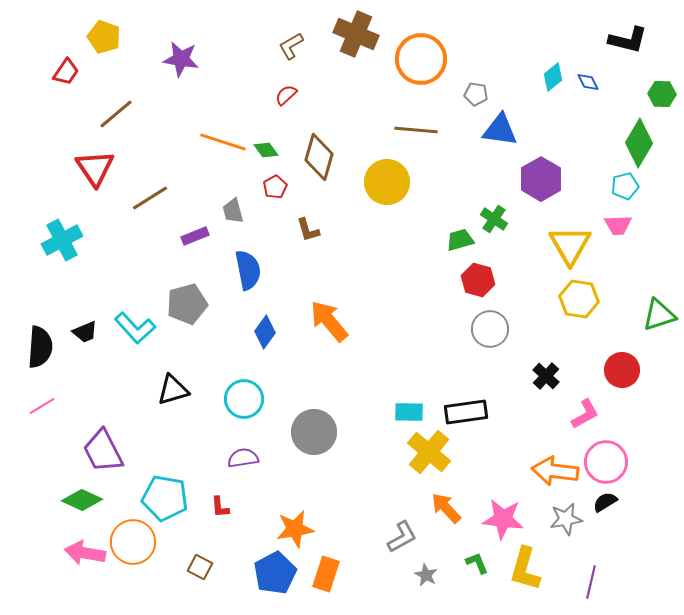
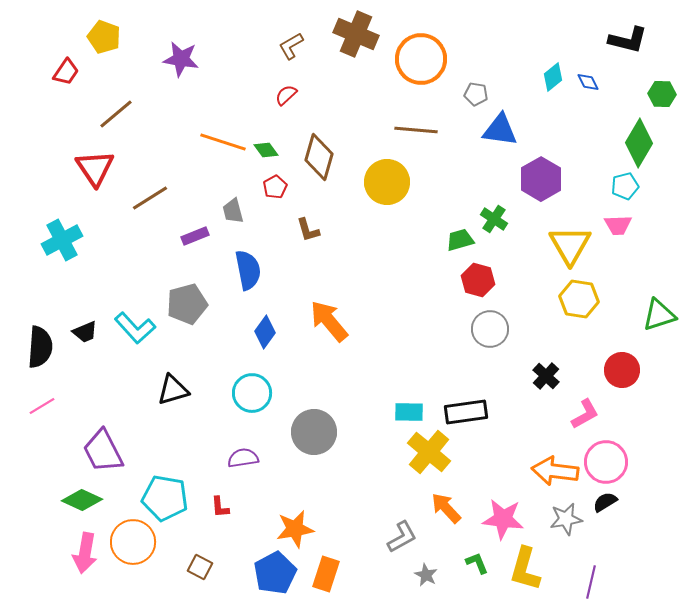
cyan circle at (244, 399): moved 8 px right, 6 px up
pink arrow at (85, 553): rotated 90 degrees counterclockwise
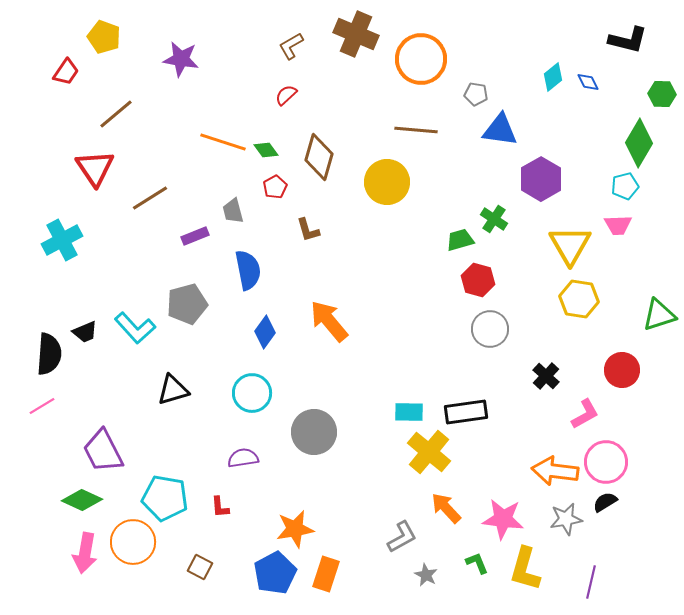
black semicircle at (40, 347): moved 9 px right, 7 px down
